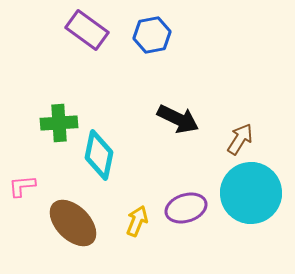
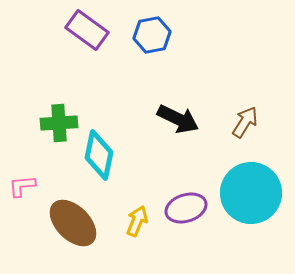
brown arrow: moved 5 px right, 17 px up
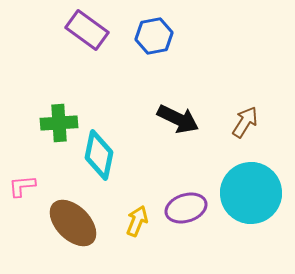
blue hexagon: moved 2 px right, 1 px down
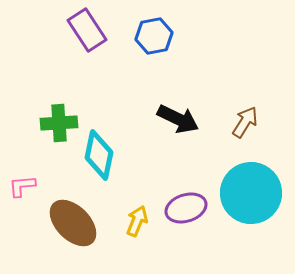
purple rectangle: rotated 21 degrees clockwise
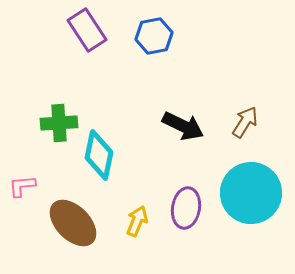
black arrow: moved 5 px right, 7 px down
purple ellipse: rotated 63 degrees counterclockwise
